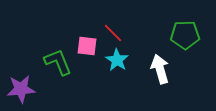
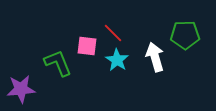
green L-shape: moved 1 px down
white arrow: moved 5 px left, 12 px up
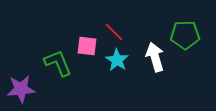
red line: moved 1 px right, 1 px up
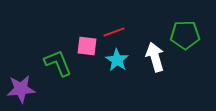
red line: rotated 65 degrees counterclockwise
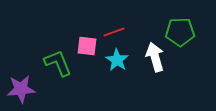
green pentagon: moved 5 px left, 3 px up
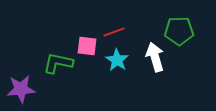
green pentagon: moved 1 px left, 1 px up
green L-shape: rotated 56 degrees counterclockwise
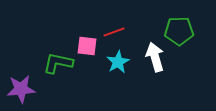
cyan star: moved 1 px right, 2 px down; rotated 10 degrees clockwise
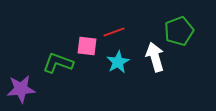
green pentagon: rotated 20 degrees counterclockwise
green L-shape: rotated 8 degrees clockwise
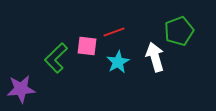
green L-shape: moved 2 px left, 5 px up; rotated 64 degrees counterclockwise
